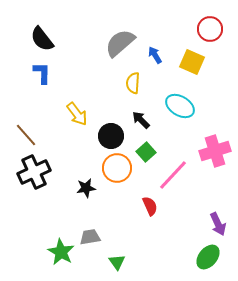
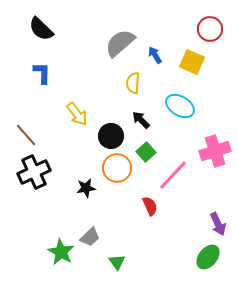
black semicircle: moved 1 px left, 10 px up; rotated 8 degrees counterclockwise
gray trapezoid: rotated 145 degrees clockwise
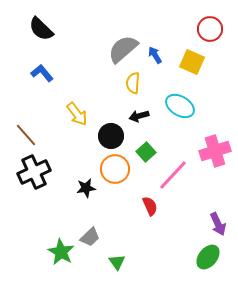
gray semicircle: moved 3 px right, 6 px down
blue L-shape: rotated 40 degrees counterclockwise
black arrow: moved 2 px left, 4 px up; rotated 60 degrees counterclockwise
orange circle: moved 2 px left, 1 px down
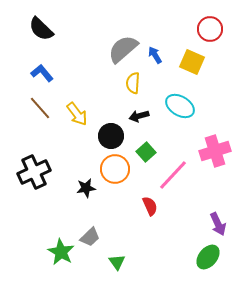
brown line: moved 14 px right, 27 px up
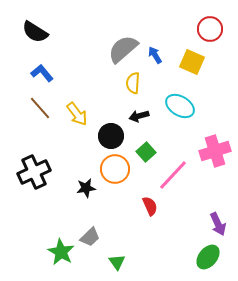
black semicircle: moved 6 px left, 3 px down; rotated 12 degrees counterclockwise
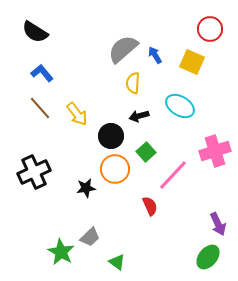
green triangle: rotated 18 degrees counterclockwise
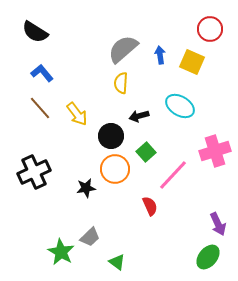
blue arrow: moved 5 px right; rotated 24 degrees clockwise
yellow semicircle: moved 12 px left
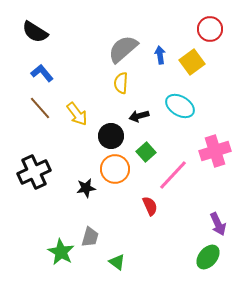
yellow square: rotated 30 degrees clockwise
gray trapezoid: rotated 30 degrees counterclockwise
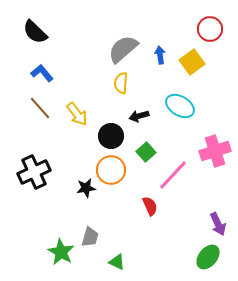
black semicircle: rotated 12 degrees clockwise
orange circle: moved 4 px left, 1 px down
green triangle: rotated 12 degrees counterclockwise
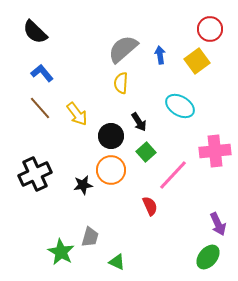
yellow square: moved 5 px right, 1 px up
black arrow: moved 6 px down; rotated 108 degrees counterclockwise
pink cross: rotated 12 degrees clockwise
black cross: moved 1 px right, 2 px down
black star: moved 3 px left, 3 px up
